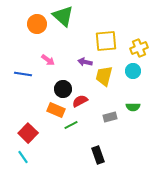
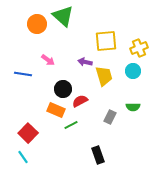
yellow trapezoid: rotated 150 degrees clockwise
gray rectangle: rotated 48 degrees counterclockwise
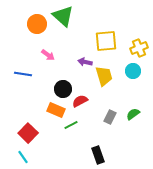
pink arrow: moved 5 px up
green semicircle: moved 7 px down; rotated 144 degrees clockwise
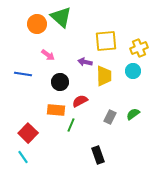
green triangle: moved 2 px left, 1 px down
yellow trapezoid: rotated 15 degrees clockwise
black circle: moved 3 px left, 7 px up
orange rectangle: rotated 18 degrees counterclockwise
green line: rotated 40 degrees counterclockwise
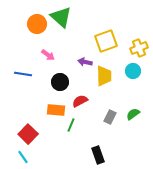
yellow square: rotated 15 degrees counterclockwise
red square: moved 1 px down
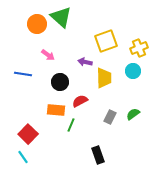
yellow trapezoid: moved 2 px down
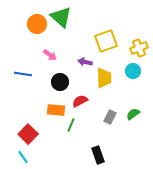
pink arrow: moved 2 px right
